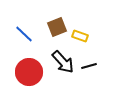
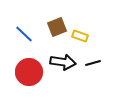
black arrow: rotated 40 degrees counterclockwise
black line: moved 4 px right, 3 px up
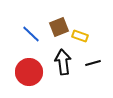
brown square: moved 2 px right
blue line: moved 7 px right
black arrow: rotated 105 degrees counterclockwise
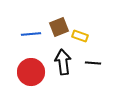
blue line: rotated 48 degrees counterclockwise
black line: rotated 21 degrees clockwise
red circle: moved 2 px right
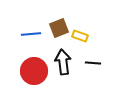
brown square: moved 1 px down
red circle: moved 3 px right, 1 px up
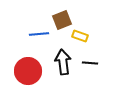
brown square: moved 3 px right, 8 px up
blue line: moved 8 px right
black line: moved 3 px left
red circle: moved 6 px left
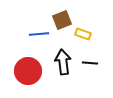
yellow rectangle: moved 3 px right, 2 px up
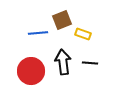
blue line: moved 1 px left, 1 px up
red circle: moved 3 px right
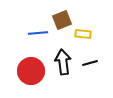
yellow rectangle: rotated 14 degrees counterclockwise
black line: rotated 21 degrees counterclockwise
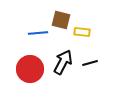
brown square: moved 1 px left; rotated 36 degrees clockwise
yellow rectangle: moved 1 px left, 2 px up
black arrow: rotated 35 degrees clockwise
red circle: moved 1 px left, 2 px up
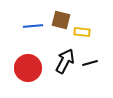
blue line: moved 5 px left, 7 px up
black arrow: moved 2 px right, 1 px up
red circle: moved 2 px left, 1 px up
